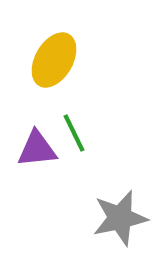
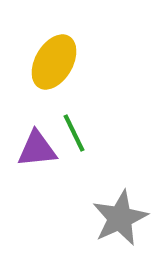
yellow ellipse: moved 2 px down
gray star: rotated 12 degrees counterclockwise
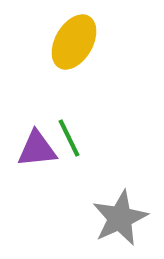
yellow ellipse: moved 20 px right, 20 px up
green line: moved 5 px left, 5 px down
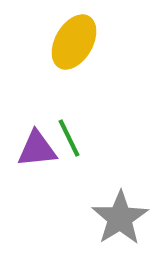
gray star: rotated 8 degrees counterclockwise
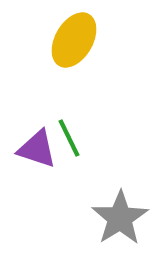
yellow ellipse: moved 2 px up
purple triangle: rotated 24 degrees clockwise
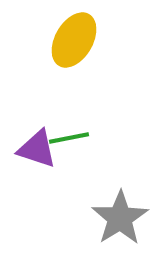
green line: rotated 75 degrees counterclockwise
